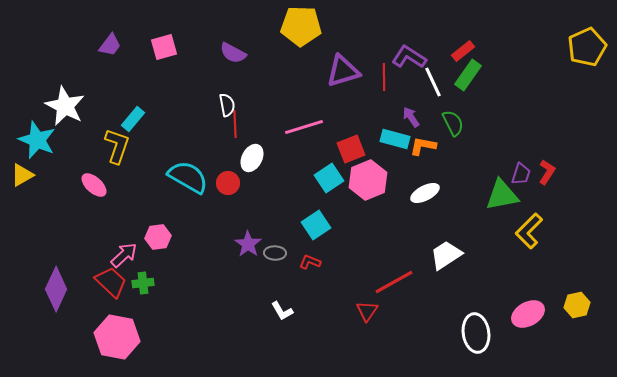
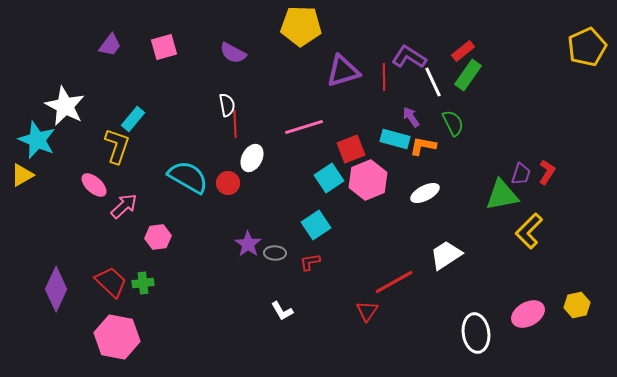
pink arrow at (124, 255): moved 49 px up
red L-shape at (310, 262): rotated 30 degrees counterclockwise
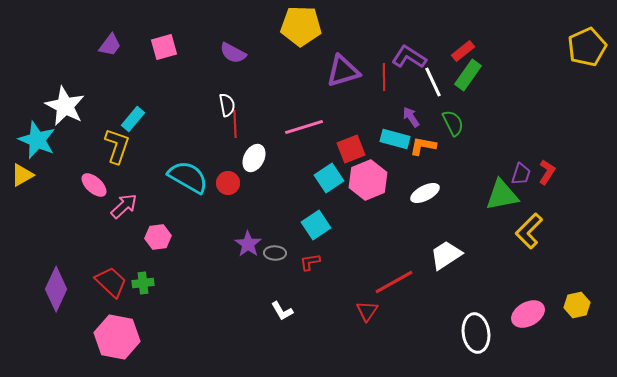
white ellipse at (252, 158): moved 2 px right
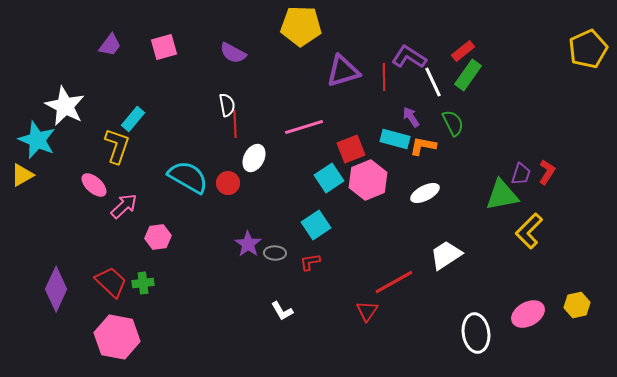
yellow pentagon at (587, 47): moved 1 px right, 2 px down
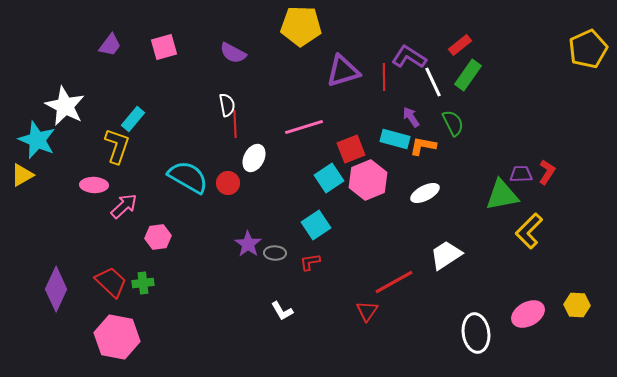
red rectangle at (463, 51): moved 3 px left, 6 px up
purple trapezoid at (521, 174): rotated 110 degrees counterclockwise
pink ellipse at (94, 185): rotated 40 degrees counterclockwise
yellow hexagon at (577, 305): rotated 15 degrees clockwise
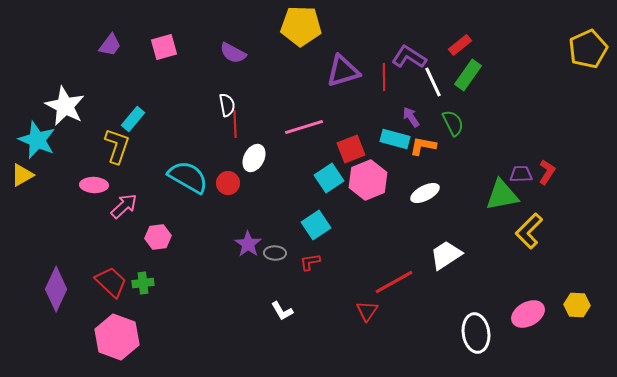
pink hexagon at (117, 337): rotated 9 degrees clockwise
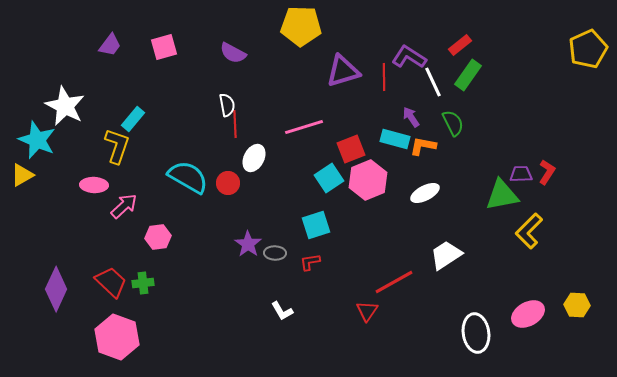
cyan square at (316, 225): rotated 16 degrees clockwise
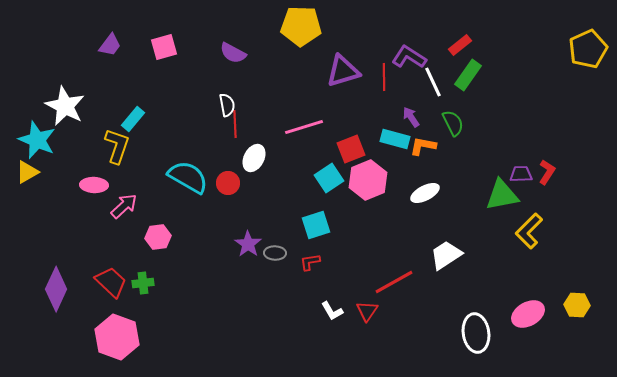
yellow triangle at (22, 175): moved 5 px right, 3 px up
white L-shape at (282, 311): moved 50 px right
